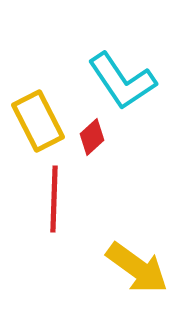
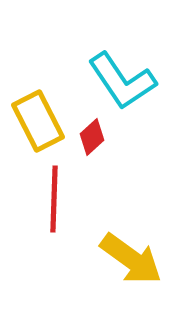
yellow arrow: moved 6 px left, 9 px up
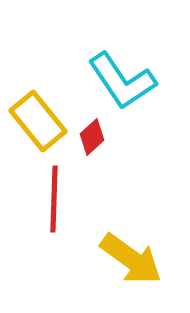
yellow rectangle: rotated 12 degrees counterclockwise
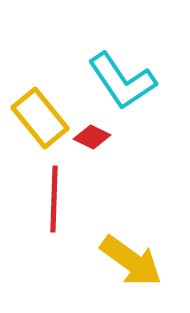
yellow rectangle: moved 2 px right, 3 px up
red diamond: rotated 69 degrees clockwise
yellow arrow: moved 2 px down
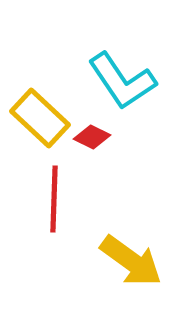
yellow rectangle: rotated 8 degrees counterclockwise
